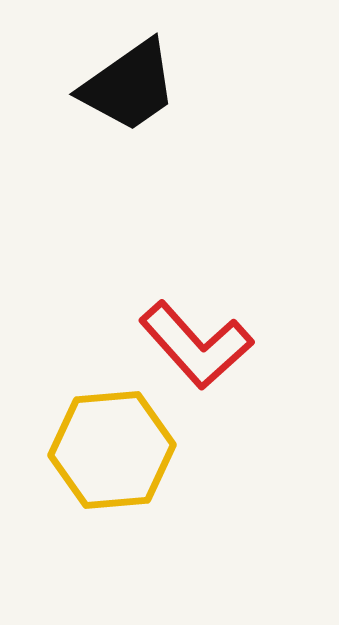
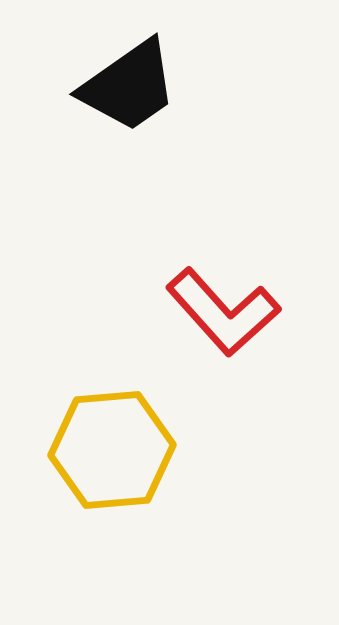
red L-shape: moved 27 px right, 33 px up
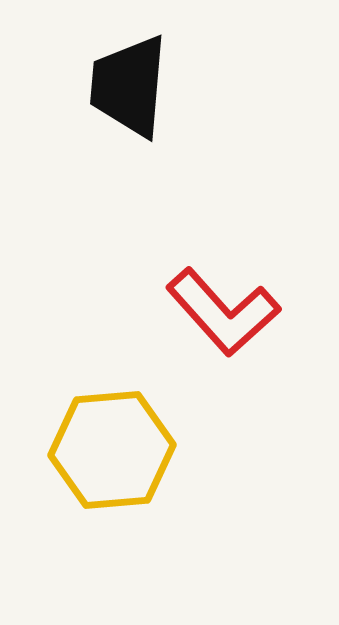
black trapezoid: rotated 130 degrees clockwise
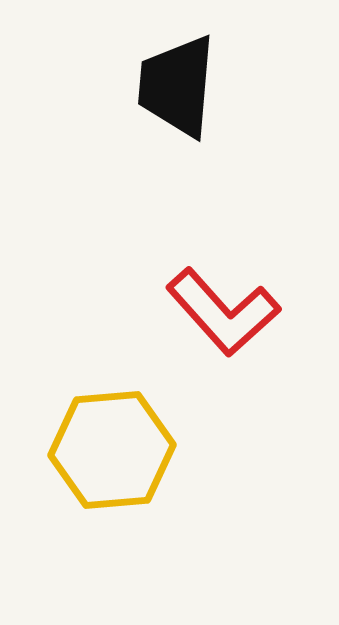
black trapezoid: moved 48 px right
